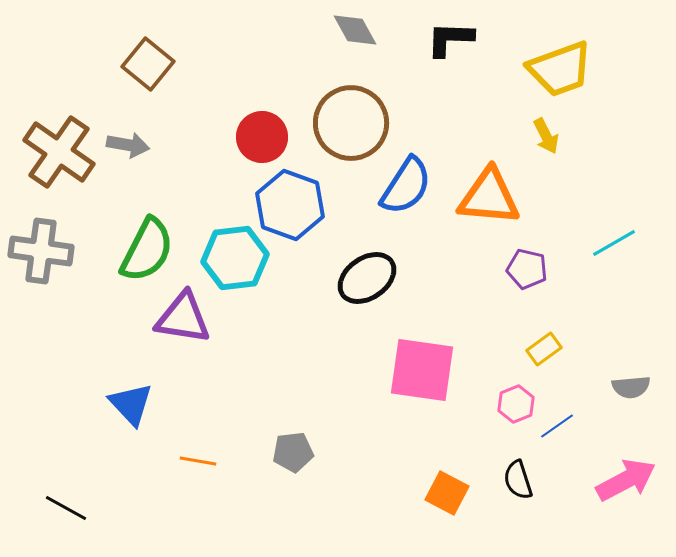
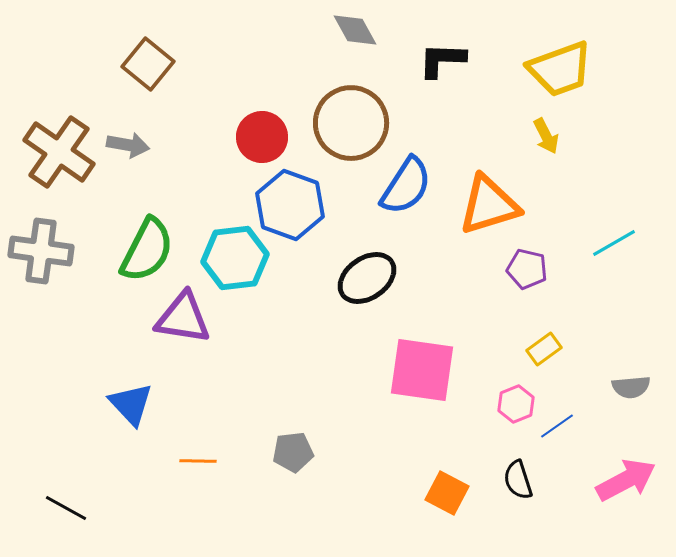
black L-shape: moved 8 px left, 21 px down
orange triangle: moved 8 px down; rotated 22 degrees counterclockwise
orange line: rotated 9 degrees counterclockwise
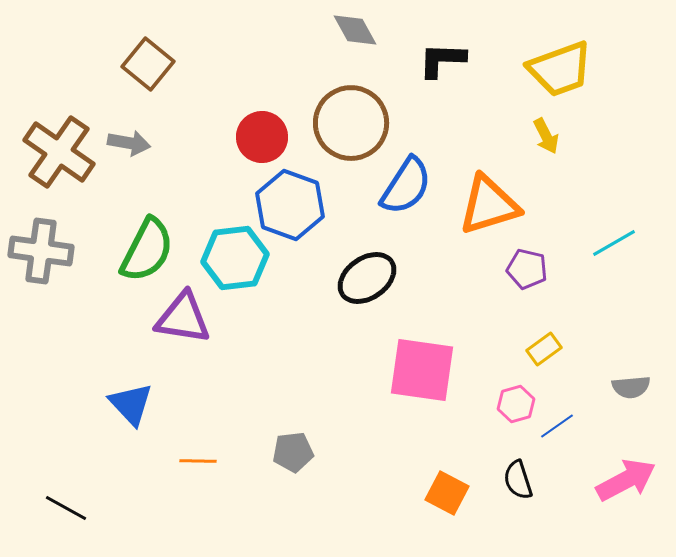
gray arrow: moved 1 px right, 2 px up
pink hexagon: rotated 6 degrees clockwise
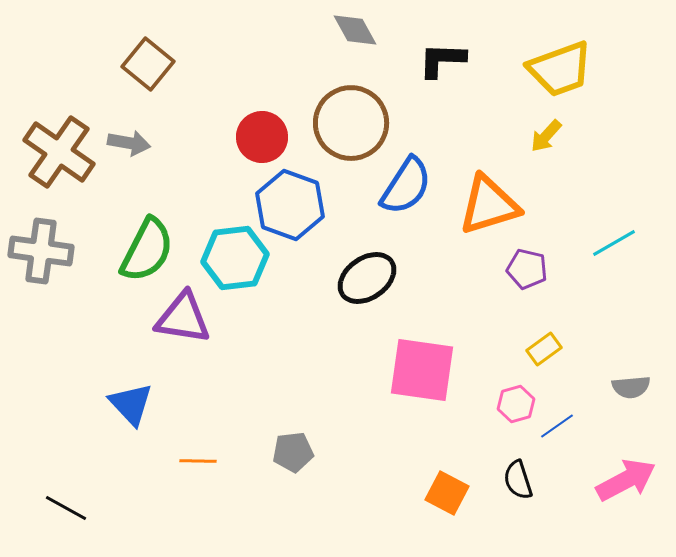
yellow arrow: rotated 69 degrees clockwise
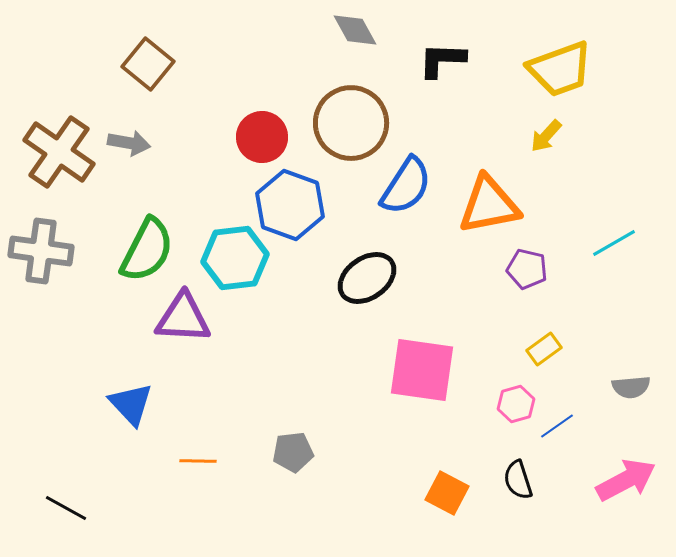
orange triangle: rotated 6 degrees clockwise
purple triangle: rotated 6 degrees counterclockwise
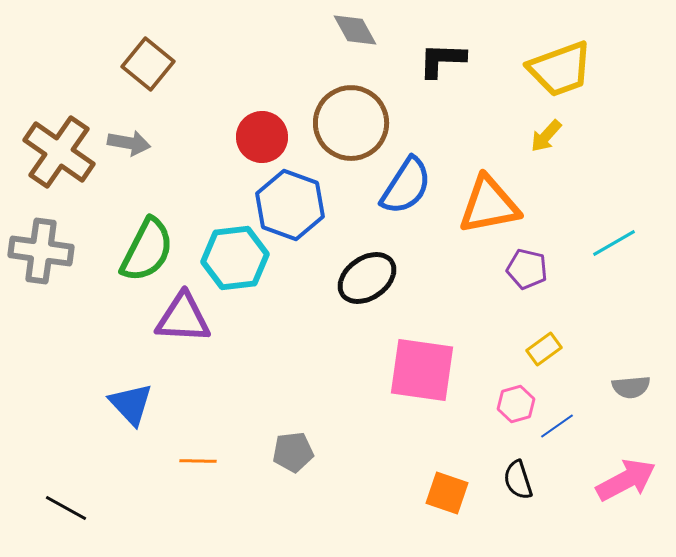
orange square: rotated 9 degrees counterclockwise
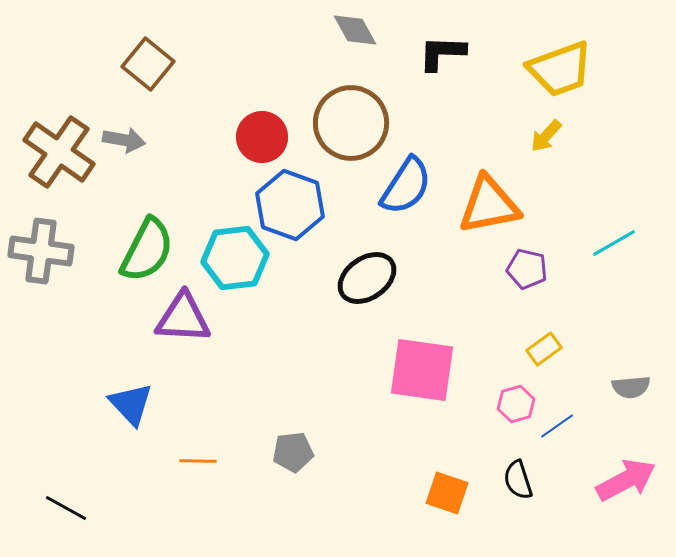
black L-shape: moved 7 px up
gray arrow: moved 5 px left, 3 px up
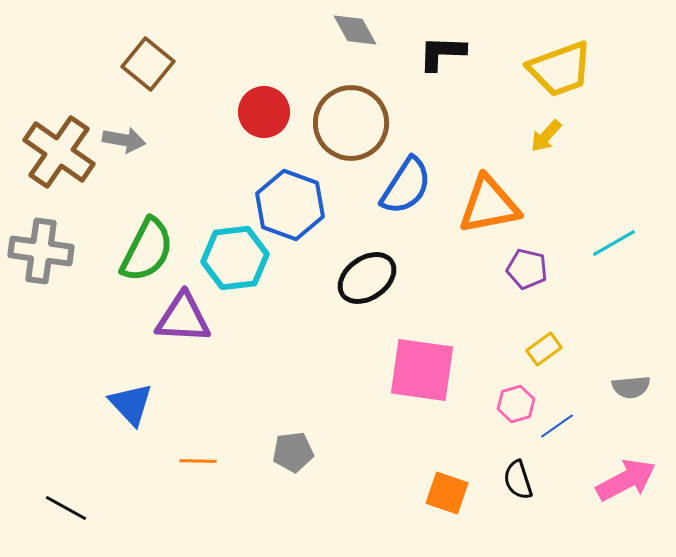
red circle: moved 2 px right, 25 px up
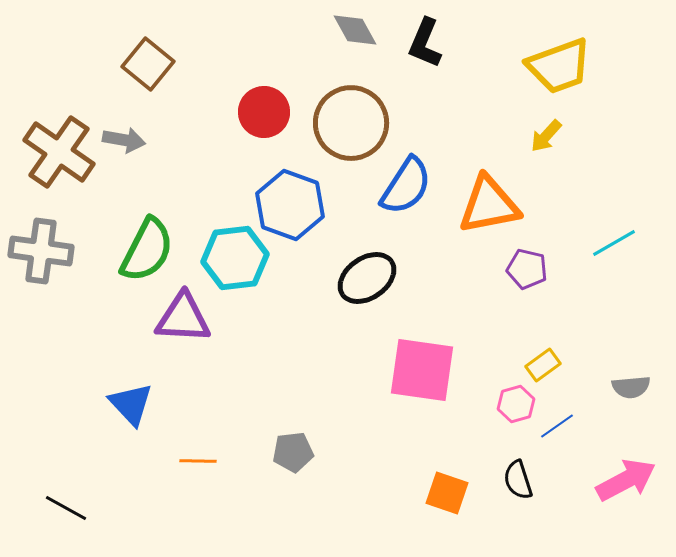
black L-shape: moved 17 px left, 10 px up; rotated 69 degrees counterclockwise
yellow trapezoid: moved 1 px left, 3 px up
yellow rectangle: moved 1 px left, 16 px down
